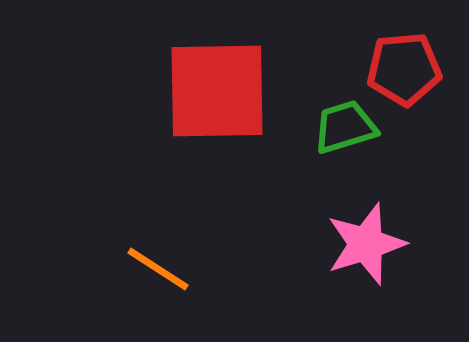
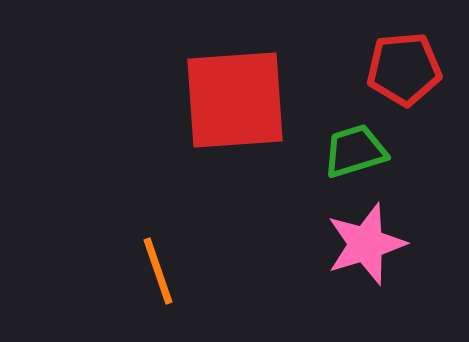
red square: moved 18 px right, 9 px down; rotated 3 degrees counterclockwise
green trapezoid: moved 10 px right, 24 px down
orange line: moved 2 px down; rotated 38 degrees clockwise
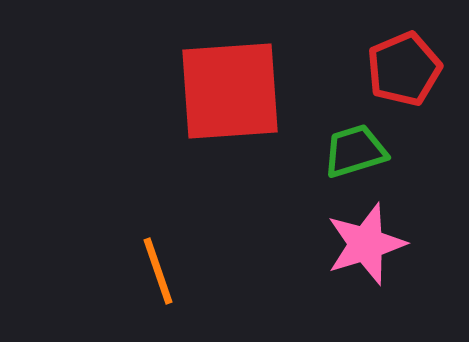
red pentagon: rotated 18 degrees counterclockwise
red square: moved 5 px left, 9 px up
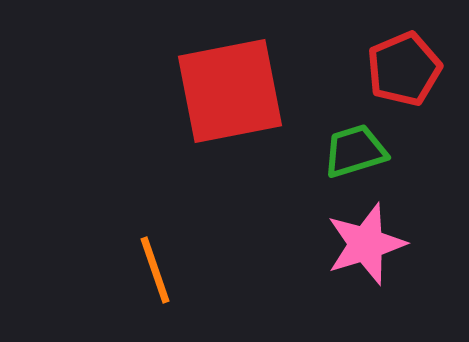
red square: rotated 7 degrees counterclockwise
orange line: moved 3 px left, 1 px up
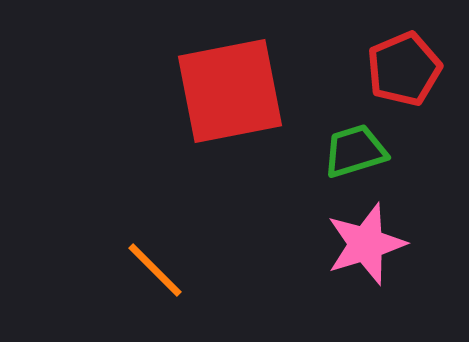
orange line: rotated 26 degrees counterclockwise
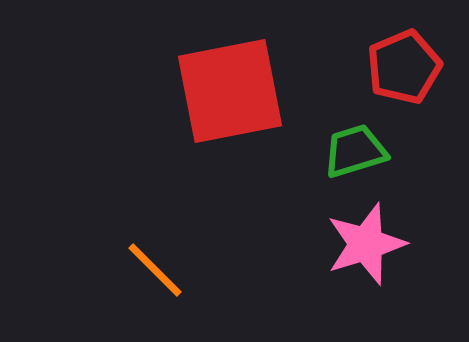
red pentagon: moved 2 px up
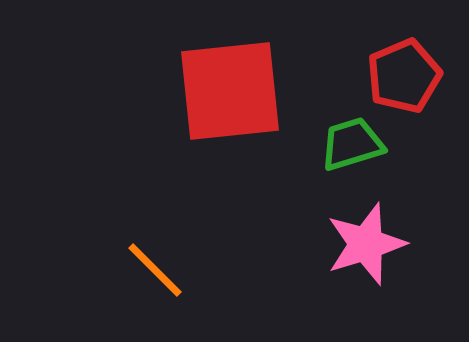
red pentagon: moved 9 px down
red square: rotated 5 degrees clockwise
green trapezoid: moved 3 px left, 7 px up
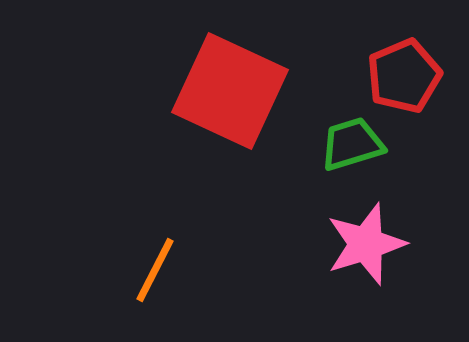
red square: rotated 31 degrees clockwise
orange line: rotated 72 degrees clockwise
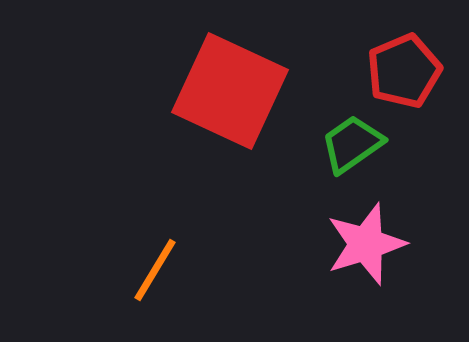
red pentagon: moved 5 px up
green trapezoid: rotated 18 degrees counterclockwise
orange line: rotated 4 degrees clockwise
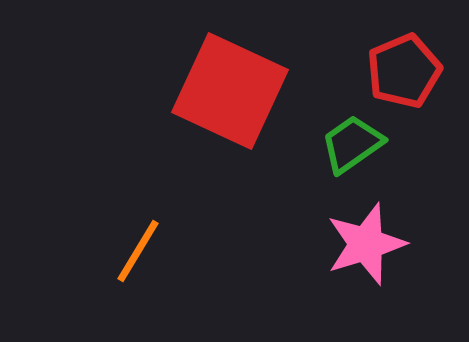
orange line: moved 17 px left, 19 px up
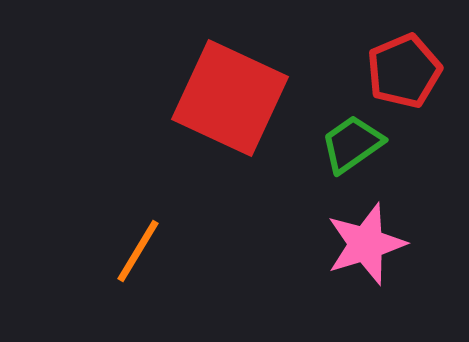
red square: moved 7 px down
